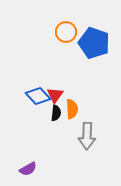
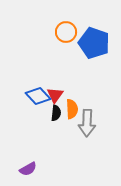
gray arrow: moved 13 px up
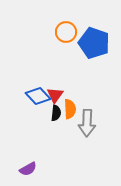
orange semicircle: moved 2 px left
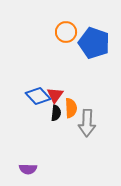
orange semicircle: moved 1 px right, 1 px up
purple semicircle: rotated 30 degrees clockwise
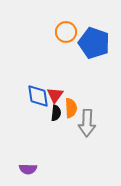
blue diamond: rotated 35 degrees clockwise
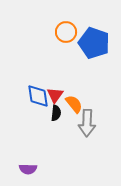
orange semicircle: moved 3 px right, 4 px up; rotated 36 degrees counterclockwise
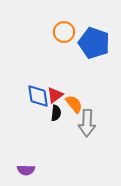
orange circle: moved 2 px left
red triangle: rotated 18 degrees clockwise
purple semicircle: moved 2 px left, 1 px down
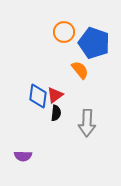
blue diamond: rotated 15 degrees clockwise
orange semicircle: moved 6 px right, 34 px up
purple semicircle: moved 3 px left, 14 px up
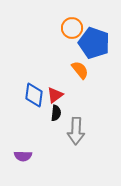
orange circle: moved 8 px right, 4 px up
blue diamond: moved 4 px left, 1 px up
gray arrow: moved 11 px left, 8 px down
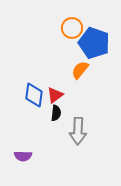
orange semicircle: rotated 102 degrees counterclockwise
gray arrow: moved 2 px right
